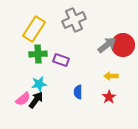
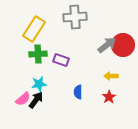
gray cross: moved 1 px right, 3 px up; rotated 20 degrees clockwise
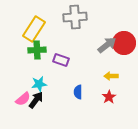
red circle: moved 1 px right, 2 px up
green cross: moved 1 px left, 4 px up
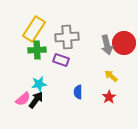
gray cross: moved 8 px left, 20 px down
gray arrow: rotated 114 degrees clockwise
yellow arrow: rotated 40 degrees clockwise
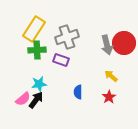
gray cross: rotated 15 degrees counterclockwise
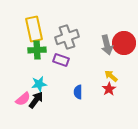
yellow rectangle: rotated 45 degrees counterclockwise
red star: moved 8 px up
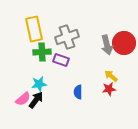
green cross: moved 5 px right, 2 px down
red star: rotated 24 degrees clockwise
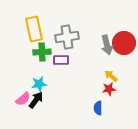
gray cross: rotated 10 degrees clockwise
purple rectangle: rotated 21 degrees counterclockwise
blue semicircle: moved 20 px right, 16 px down
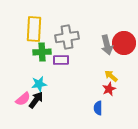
yellow rectangle: rotated 15 degrees clockwise
red star: rotated 16 degrees counterclockwise
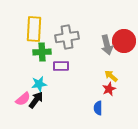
red circle: moved 2 px up
purple rectangle: moved 6 px down
